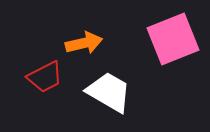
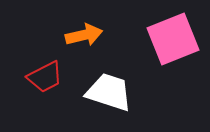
orange arrow: moved 8 px up
white trapezoid: rotated 12 degrees counterclockwise
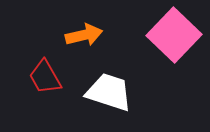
pink square: moved 1 px right, 4 px up; rotated 24 degrees counterclockwise
red trapezoid: rotated 87 degrees clockwise
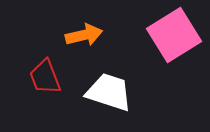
pink square: rotated 14 degrees clockwise
red trapezoid: rotated 9 degrees clockwise
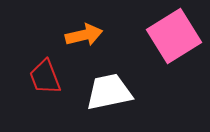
pink square: moved 1 px down
white trapezoid: rotated 30 degrees counterclockwise
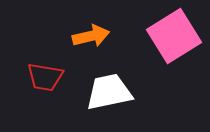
orange arrow: moved 7 px right, 1 px down
red trapezoid: rotated 60 degrees counterclockwise
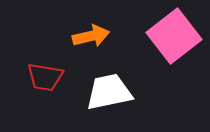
pink square: rotated 6 degrees counterclockwise
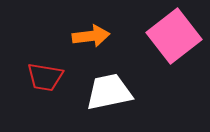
orange arrow: rotated 6 degrees clockwise
